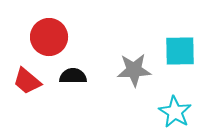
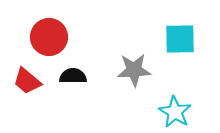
cyan square: moved 12 px up
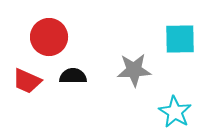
red trapezoid: rotated 16 degrees counterclockwise
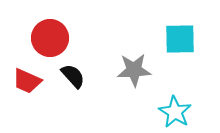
red circle: moved 1 px right, 1 px down
black semicircle: rotated 48 degrees clockwise
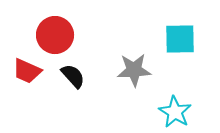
red circle: moved 5 px right, 3 px up
red trapezoid: moved 10 px up
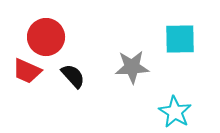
red circle: moved 9 px left, 2 px down
gray star: moved 2 px left, 3 px up
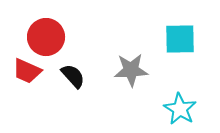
gray star: moved 1 px left, 3 px down
cyan star: moved 5 px right, 3 px up
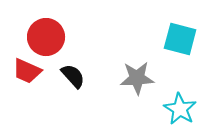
cyan square: rotated 16 degrees clockwise
gray star: moved 6 px right, 8 px down
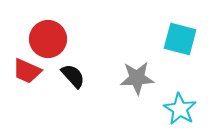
red circle: moved 2 px right, 2 px down
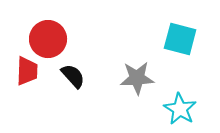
red trapezoid: rotated 112 degrees counterclockwise
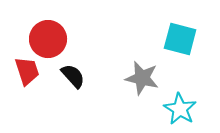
red trapezoid: rotated 20 degrees counterclockwise
gray star: moved 5 px right; rotated 16 degrees clockwise
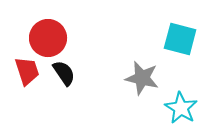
red circle: moved 1 px up
black semicircle: moved 9 px left, 3 px up; rotated 8 degrees clockwise
cyan star: moved 1 px right, 1 px up
